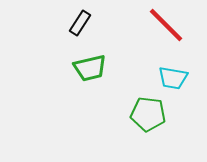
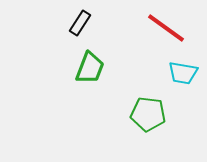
red line: moved 3 px down; rotated 9 degrees counterclockwise
green trapezoid: rotated 56 degrees counterclockwise
cyan trapezoid: moved 10 px right, 5 px up
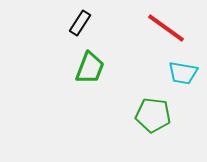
green pentagon: moved 5 px right, 1 px down
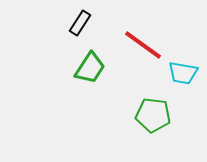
red line: moved 23 px left, 17 px down
green trapezoid: rotated 12 degrees clockwise
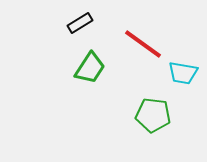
black rectangle: rotated 25 degrees clockwise
red line: moved 1 px up
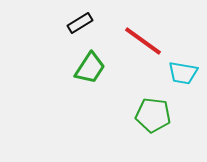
red line: moved 3 px up
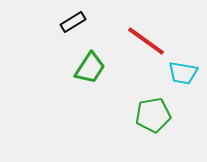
black rectangle: moved 7 px left, 1 px up
red line: moved 3 px right
green pentagon: rotated 16 degrees counterclockwise
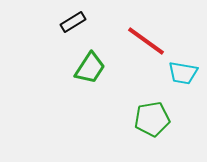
green pentagon: moved 1 px left, 4 px down
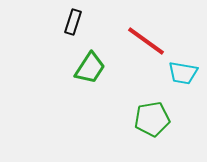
black rectangle: rotated 40 degrees counterclockwise
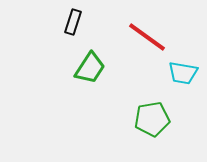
red line: moved 1 px right, 4 px up
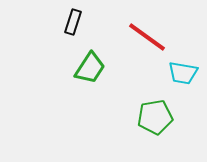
green pentagon: moved 3 px right, 2 px up
